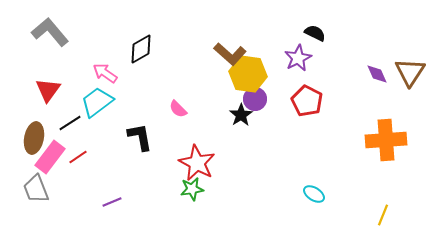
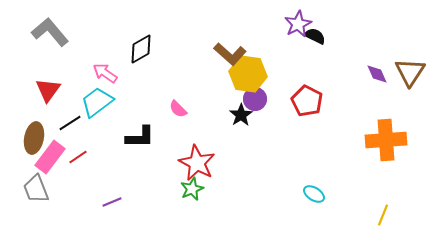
black semicircle: moved 3 px down
purple star: moved 34 px up
black L-shape: rotated 100 degrees clockwise
green star: rotated 15 degrees counterclockwise
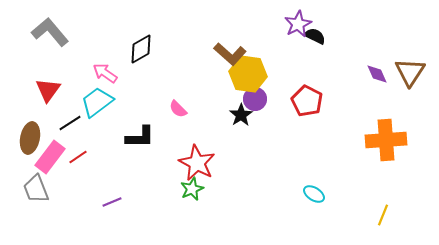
brown ellipse: moved 4 px left
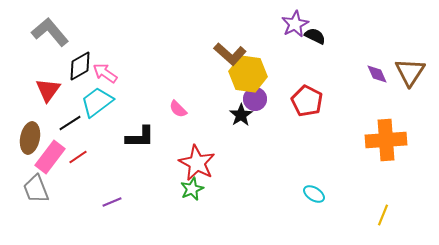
purple star: moved 3 px left
black diamond: moved 61 px left, 17 px down
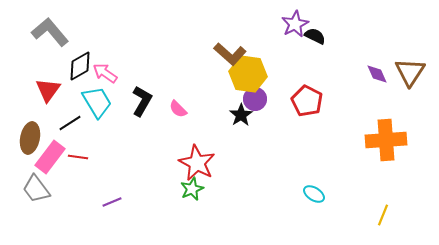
cyan trapezoid: rotated 96 degrees clockwise
black L-shape: moved 2 px right, 36 px up; rotated 60 degrees counterclockwise
red line: rotated 42 degrees clockwise
gray trapezoid: rotated 16 degrees counterclockwise
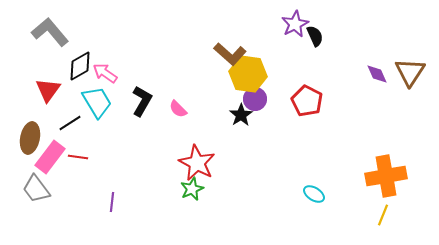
black semicircle: rotated 40 degrees clockwise
orange cross: moved 36 px down; rotated 6 degrees counterclockwise
purple line: rotated 60 degrees counterclockwise
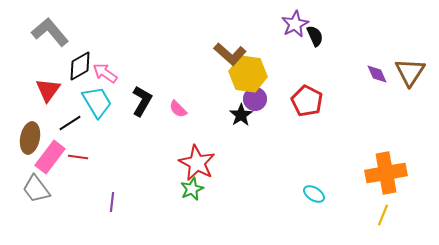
orange cross: moved 3 px up
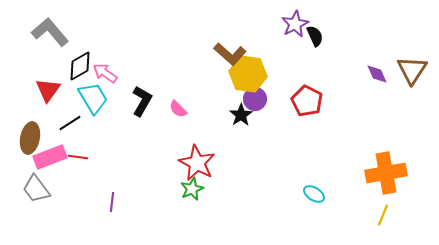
brown triangle: moved 2 px right, 2 px up
cyan trapezoid: moved 4 px left, 4 px up
pink rectangle: rotated 32 degrees clockwise
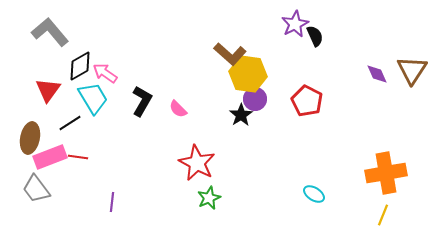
green star: moved 17 px right, 9 px down
